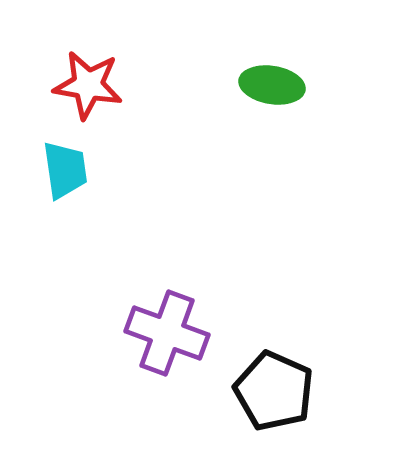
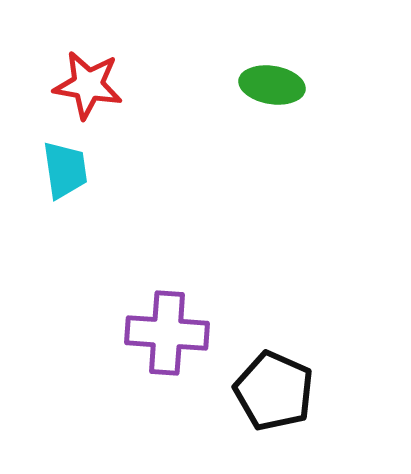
purple cross: rotated 16 degrees counterclockwise
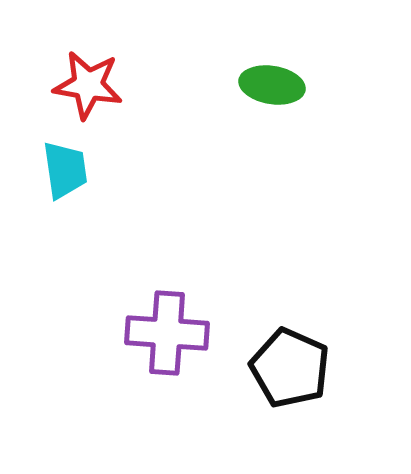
black pentagon: moved 16 px right, 23 px up
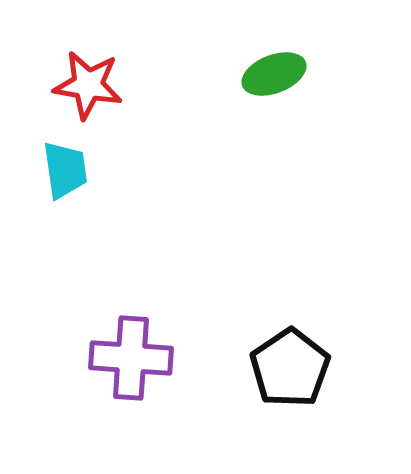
green ellipse: moved 2 px right, 11 px up; rotated 30 degrees counterclockwise
purple cross: moved 36 px left, 25 px down
black pentagon: rotated 14 degrees clockwise
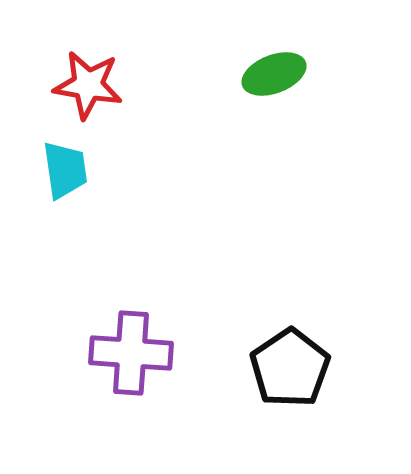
purple cross: moved 5 px up
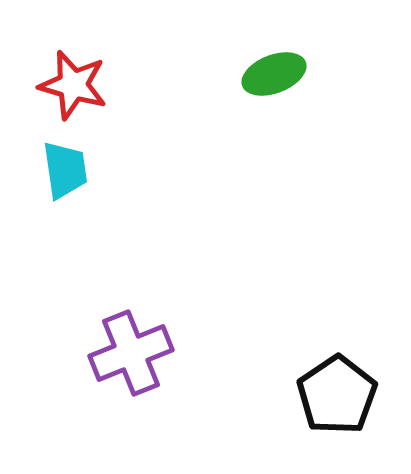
red star: moved 15 px left; rotated 6 degrees clockwise
purple cross: rotated 26 degrees counterclockwise
black pentagon: moved 47 px right, 27 px down
